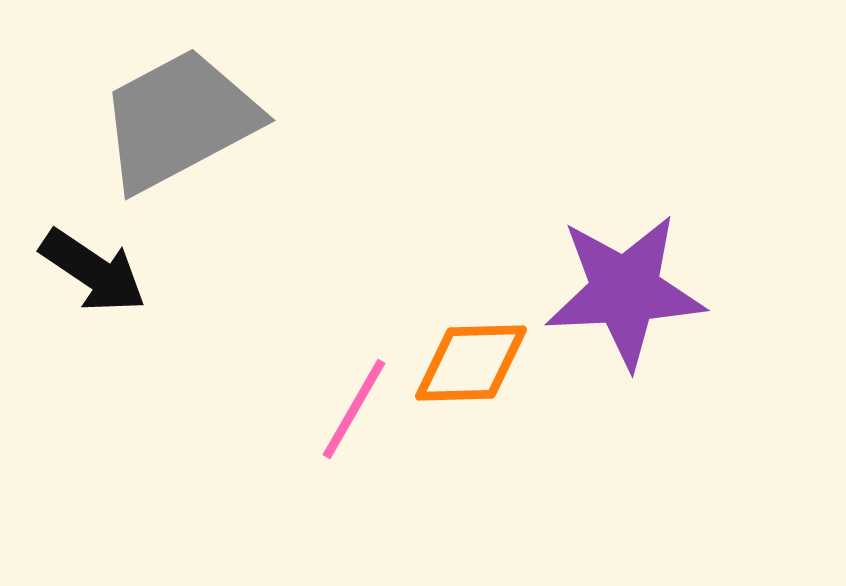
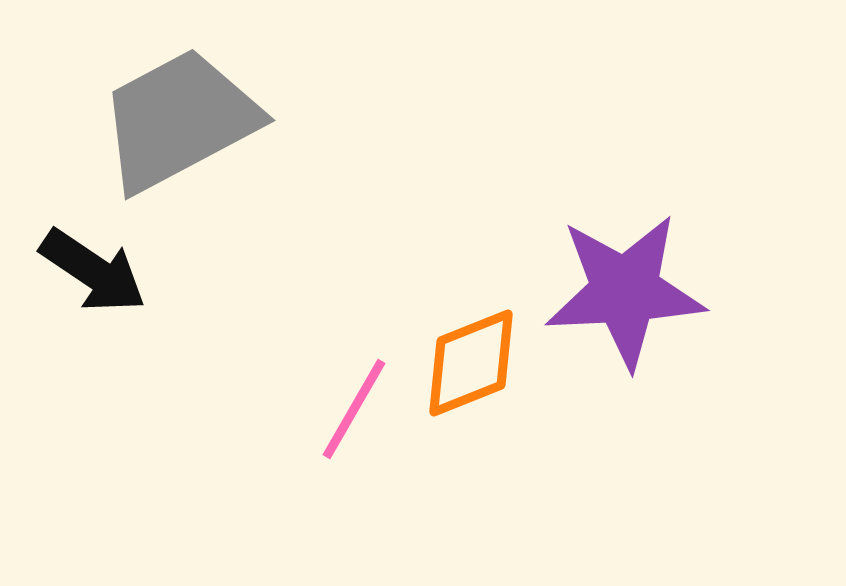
orange diamond: rotated 20 degrees counterclockwise
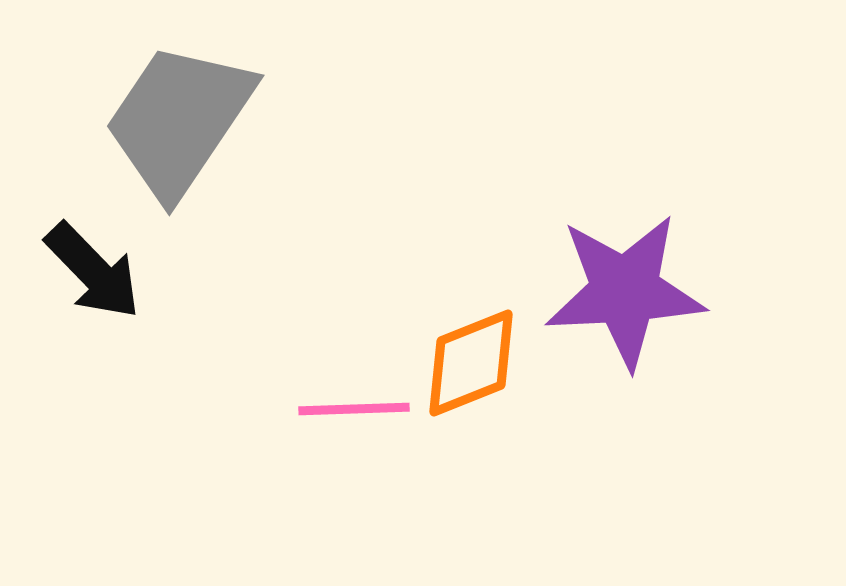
gray trapezoid: rotated 28 degrees counterclockwise
black arrow: rotated 12 degrees clockwise
pink line: rotated 58 degrees clockwise
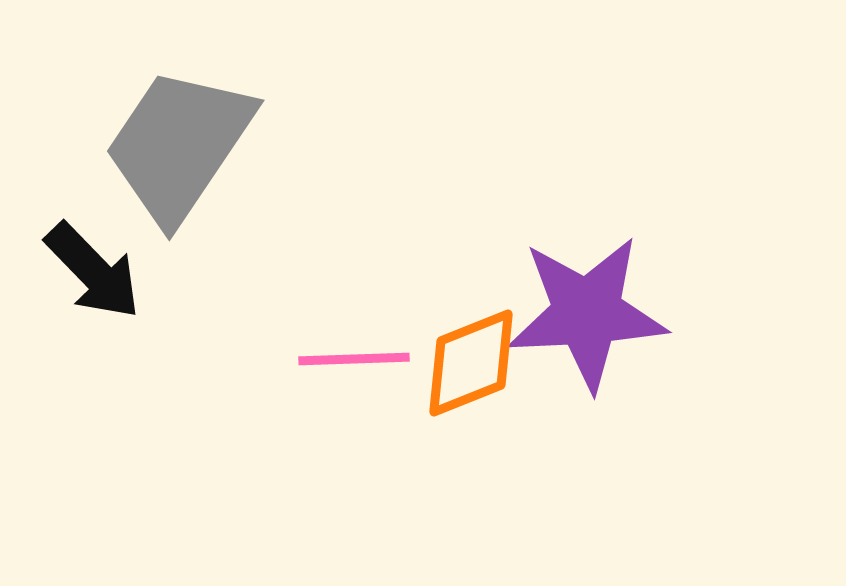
gray trapezoid: moved 25 px down
purple star: moved 38 px left, 22 px down
pink line: moved 50 px up
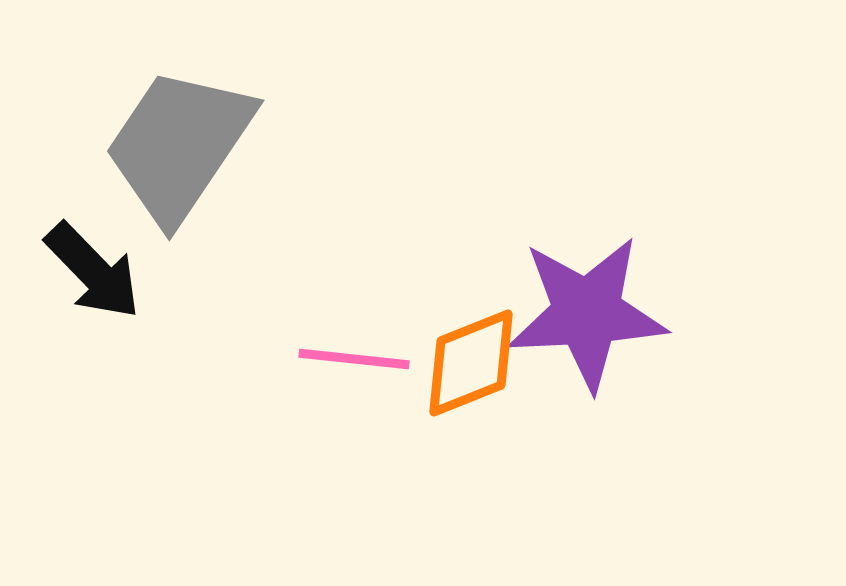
pink line: rotated 8 degrees clockwise
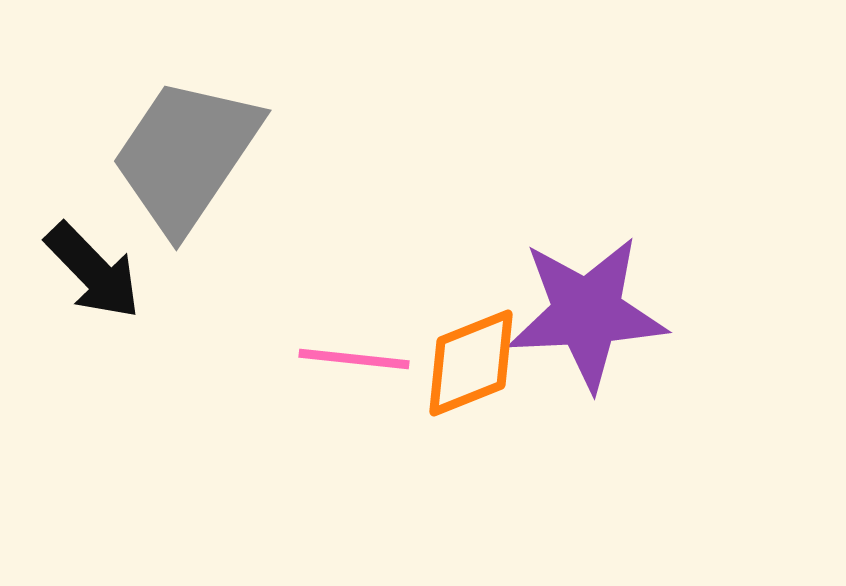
gray trapezoid: moved 7 px right, 10 px down
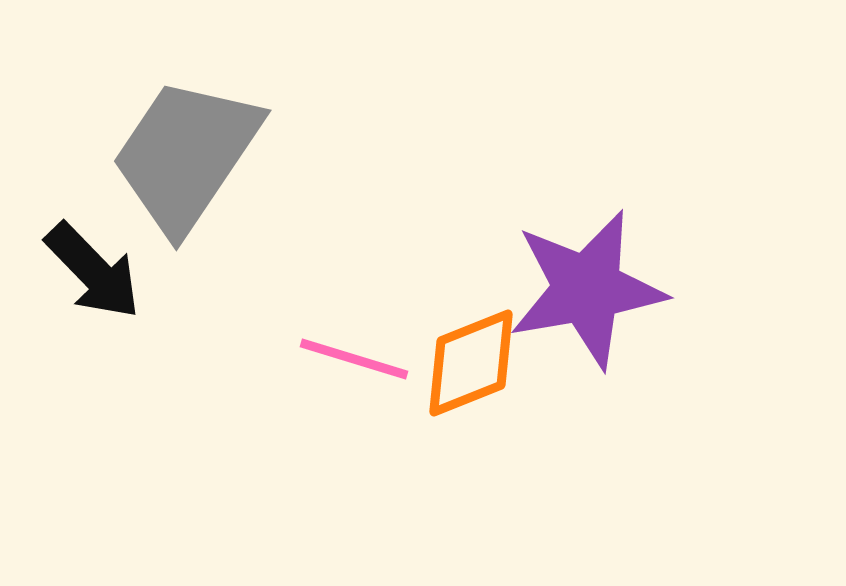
purple star: moved 24 px up; rotated 7 degrees counterclockwise
pink line: rotated 11 degrees clockwise
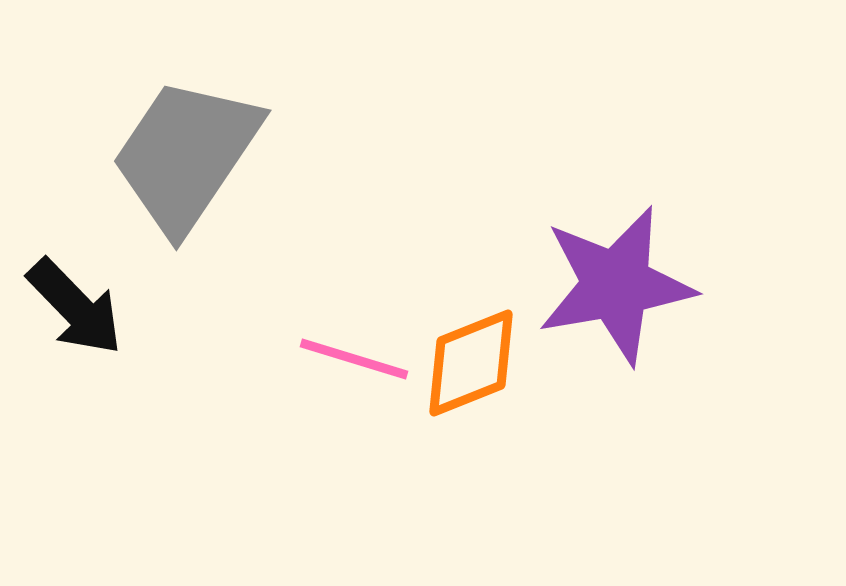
black arrow: moved 18 px left, 36 px down
purple star: moved 29 px right, 4 px up
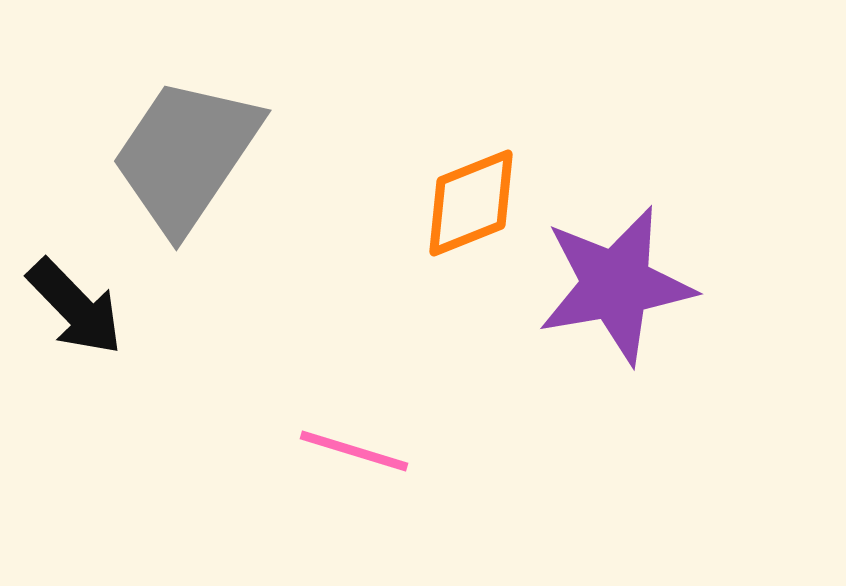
pink line: moved 92 px down
orange diamond: moved 160 px up
